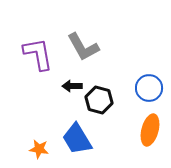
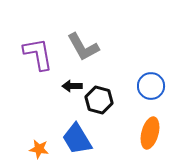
blue circle: moved 2 px right, 2 px up
orange ellipse: moved 3 px down
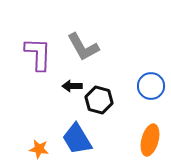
purple L-shape: rotated 12 degrees clockwise
orange ellipse: moved 7 px down
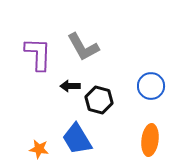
black arrow: moved 2 px left
orange ellipse: rotated 8 degrees counterclockwise
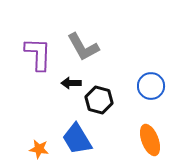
black arrow: moved 1 px right, 3 px up
orange ellipse: rotated 28 degrees counterclockwise
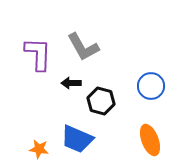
black hexagon: moved 2 px right, 1 px down
blue trapezoid: rotated 36 degrees counterclockwise
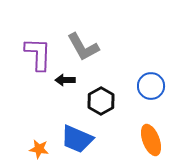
black arrow: moved 6 px left, 3 px up
black hexagon: rotated 16 degrees clockwise
orange ellipse: moved 1 px right
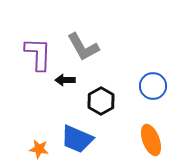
blue circle: moved 2 px right
